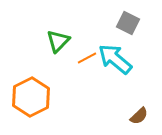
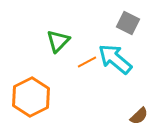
orange line: moved 4 px down
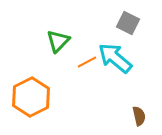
cyan arrow: moved 1 px up
brown semicircle: rotated 60 degrees counterclockwise
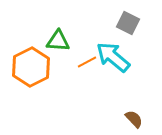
green triangle: rotated 50 degrees clockwise
cyan arrow: moved 2 px left, 1 px up
orange hexagon: moved 30 px up
brown semicircle: moved 5 px left, 3 px down; rotated 30 degrees counterclockwise
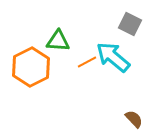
gray square: moved 2 px right, 1 px down
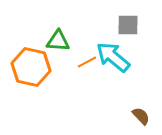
gray square: moved 2 px left, 1 px down; rotated 25 degrees counterclockwise
orange hexagon: rotated 21 degrees counterclockwise
brown semicircle: moved 7 px right, 3 px up
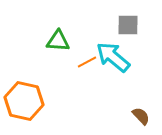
orange hexagon: moved 7 px left, 34 px down
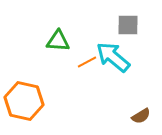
brown semicircle: rotated 102 degrees clockwise
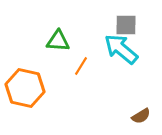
gray square: moved 2 px left
cyan arrow: moved 8 px right, 8 px up
orange line: moved 6 px left, 4 px down; rotated 30 degrees counterclockwise
orange hexagon: moved 1 px right, 13 px up
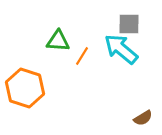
gray square: moved 3 px right, 1 px up
orange line: moved 1 px right, 10 px up
orange hexagon: rotated 6 degrees clockwise
brown semicircle: moved 2 px right, 2 px down
